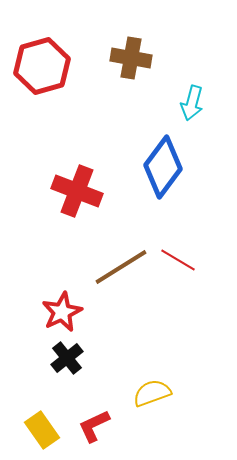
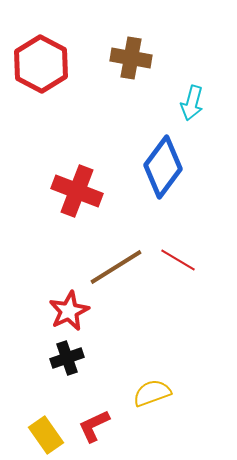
red hexagon: moved 1 px left, 2 px up; rotated 16 degrees counterclockwise
brown line: moved 5 px left
red star: moved 7 px right, 1 px up
black cross: rotated 20 degrees clockwise
yellow rectangle: moved 4 px right, 5 px down
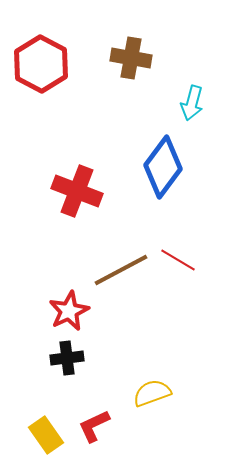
brown line: moved 5 px right, 3 px down; rotated 4 degrees clockwise
black cross: rotated 12 degrees clockwise
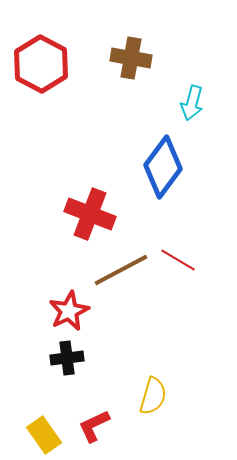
red cross: moved 13 px right, 23 px down
yellow semicircle: moved 1 px right, 3 px down; rotated 126 degrees clockwise
yellow rectangle: moved 2 px left
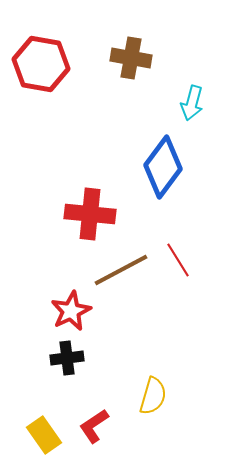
red hexagon: rotated 18 degrees counterclockwise
red cross: rotated 15 degrees counterclockwise
red line: rotated 27 degrees clockwise
red star: moved 2 px right
red L-shape: rotated 9 degrees counterclockwise
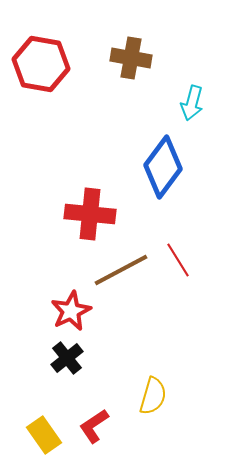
black cross: rotated 32 degrees counterclockwise
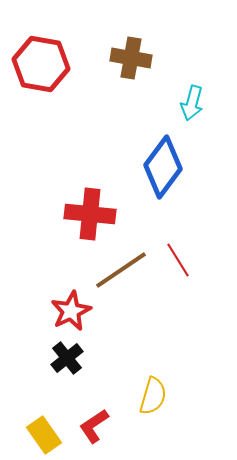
brown line: rotated 6 degrees counterclockwise
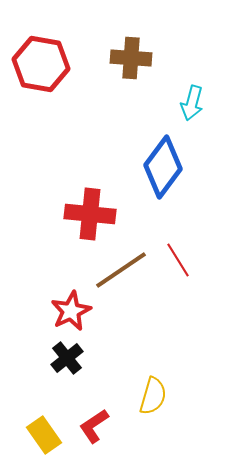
brown cross: rotated 6 degrees counterclockwise
